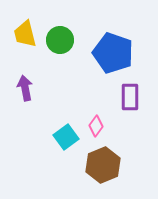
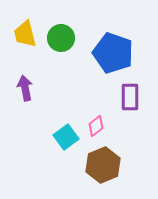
green circle: moved 1 px right, 2 px up
pink diamond: rotated 15 degrees clockwise
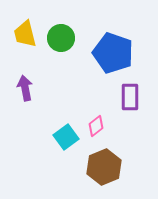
brown hexagon: moved 1 px right, 2 px down
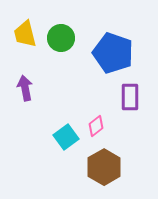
brown hexagon: rotated 8 degrees counterclockwise
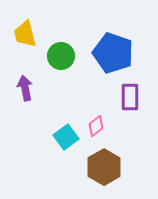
green circle: moved 18 px down
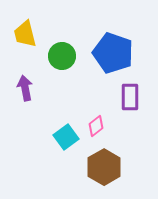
green circle: moved 1 px right
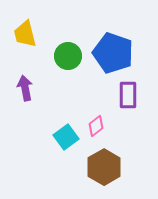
green circle: moved 6 px right
purple rectangle: moved 2 px left, 2 px up
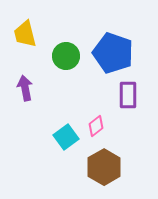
green circle: moved 2 px left
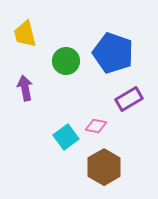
green circle: moved 5 px down
purple rectangle: moved 1 px right, 4 px down; rotated 60 degrees clockwise
pink diamond: rotated 50 degrees clockwise
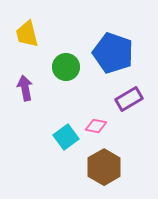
yellow trapezoid: moved 2 px right
green circle: moved 6 px down
